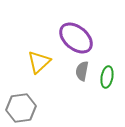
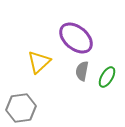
green ellipse: rotated 20 degrees clockwise
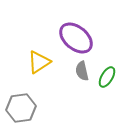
yellow triangle: rotated 10 degrees clockwise
gray semicircle: rotated 24 degrees counterclockwise
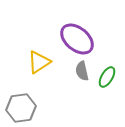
purple ellipse: moved 1 px right, 1 px down
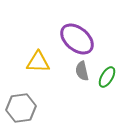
yellow triangle: moved 1 px left; rotated 35 degrees clockwise
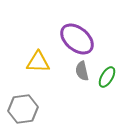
gray hexagon: moved 2 px right, 1 px down
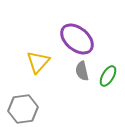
yellow triangle: rotated 50 degrees counterclockwise
green ellipse: moved 1 px right, 1 px up
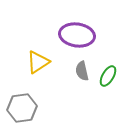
purple ellipse: moved 4 px up; rotated 32 degrees counterclockwise
yellow triangle: rotated 15 degrees clockwise
gray hexagon: moved 1 px left, 1 px up
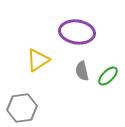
purple ellipse: moved 3 px up
yellow triangle: moved 2 px up
green ellipse: rotated 15 degrees clockwise
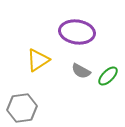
gray semicircle: moved 1 px left; rotated 48 degrees counterclockwise
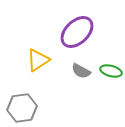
purple ellipse: rotated 52 degrees counterclockwise
green ellipse: moved 3 px right, 5 px up; rotated 60 degrees clockwise
